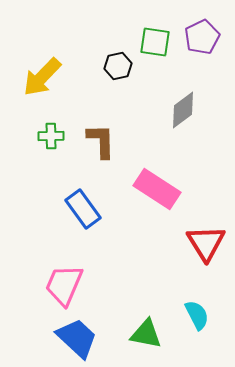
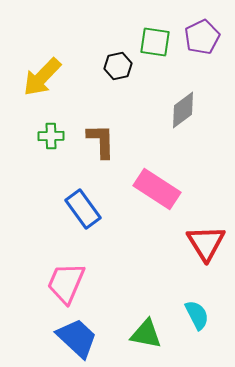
pink trapezoid: moved 2 px right, 2 px up
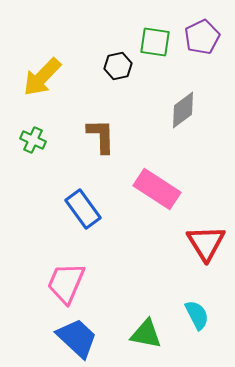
green cross: moved 18 px left, 4 px down; rotated 25 degrees clockwise
brown L-shape: moved 5 px up
